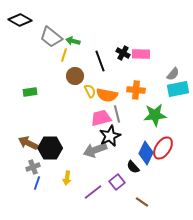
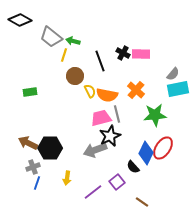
orange cross: rotated 36 degrees clockwise
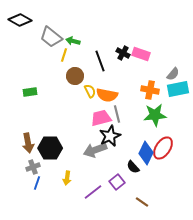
pink rectangle: rotated 18 degrees clockwise
orange cross: moved 14 px right; rotated 30 degrees counterclockwise
brown arrow: rotated 126 degrees counterclockwise
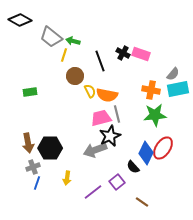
orange cross: moved 1 px right
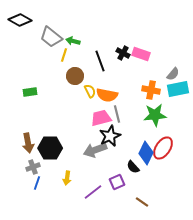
purple square: rotated 14 degrees clockwise
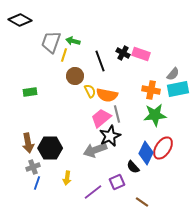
gray trapezoid: moved 5 px down; rotated 70 degrees clockwise
pink trapezoid: rotated 25 degrees counterclockwise
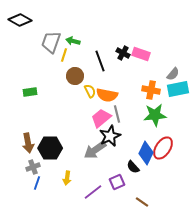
gray arrow: rotated 15 degrees counterclockwise
